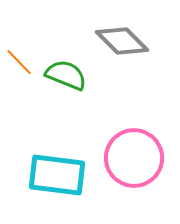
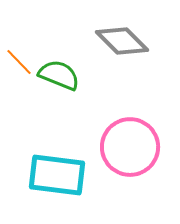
green semicircle: moved 7 px left
pink circle: moved 4 px left, 11 px up
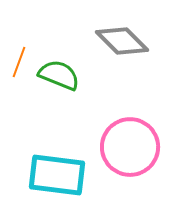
orange line: rotated 64 degrees clockwise
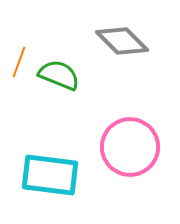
cyan rectangle: moved 7 px left
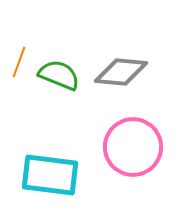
gray diamond: moved 1 px left, 31 px down; rotated 40 degrees counterclockwise
pink circle: moved 3 px right
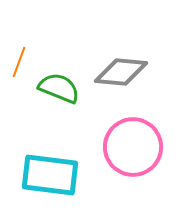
green semicircle: moved 13 px down
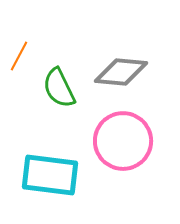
orange line: moved 6 px up; rotated 8 degrees clockwise
green semicircle: rotated 138 degrees counterclockwise
pink circle: moved 10 px left, 6 px up
